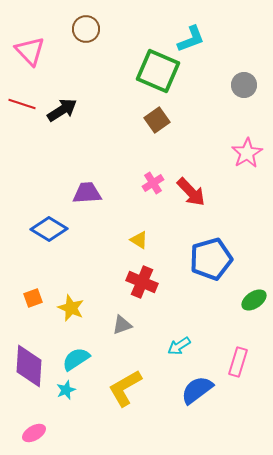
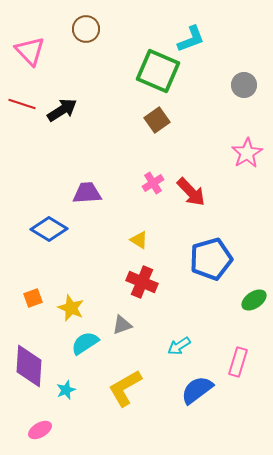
cyan semicircle: moved 9 px right, 16 px up
pink ellipse: moved 6 px right, 3 px up
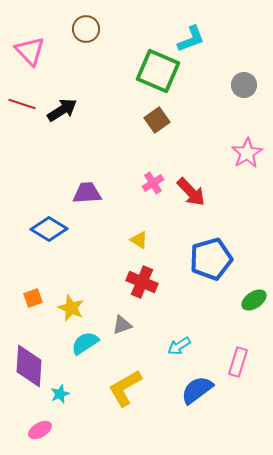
cyan star: moved 6 px left, 4 px down
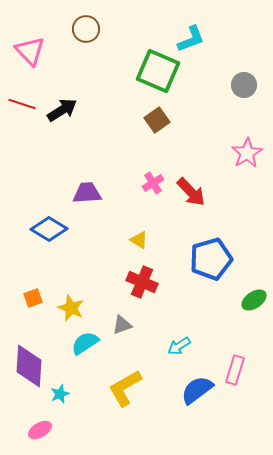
pink rectangle: moved 3 px left, 8 px down
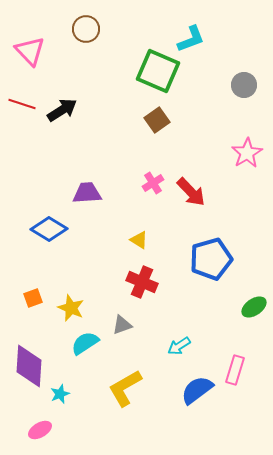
green ellipse: moved 7 px down
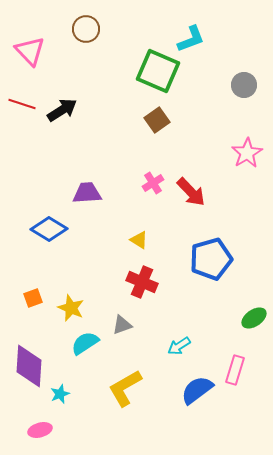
green ellipse: moved 11 px down
pink ellipse: rotated 15 degrees clockwise
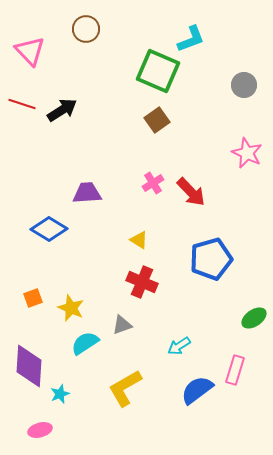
pink star: rotated 16 degrees counterclockwise
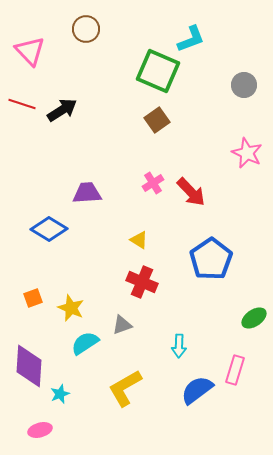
blue pentagon: rotated 18 degrees counterclockwise
cyan arrow: rotated 55 degrees counterclockwise
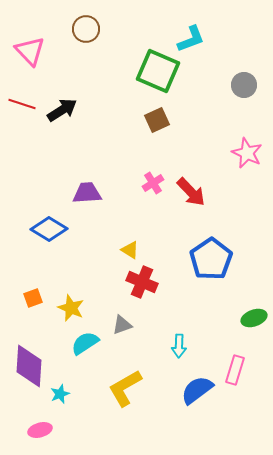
brown square: rotated 10 degrees clockwise
yellow triangle: moved 9 px left, 10 px down
green ellipse: rotated 15 degrees clockwise
